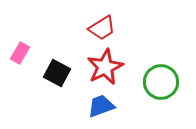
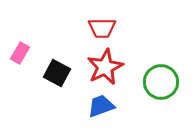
red trapezoid: rotated 32 degrees clockwise
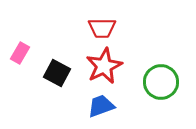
red star: moved 1 px left, 1 px up
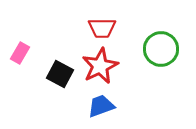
red star: moved 4 px left
black square: moved 3 px right, 1 px down
green circle: moved 33 px up
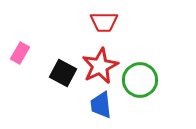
red trapezoid: moved 2 px right, 6 px up
green circle: moved 21 px left, 31 px down
black square: moved 3 px right, 1 px up
blue trapezoid: moved 1 px up; rotated 76 degrees counterclockwise
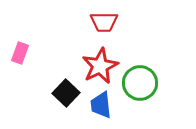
pink rectangle: rotated 10 degrees counterclockwise
black square: moved 3 px right, 20 px down; rotated 16 degrees clockwise
green circle: moved 3 px down
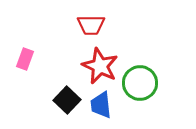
red trapezoid: moved 13 px left, 3 px down
pink rectangle: moved 5 px right, 6 px down
red star: rotated 21 degrees counterclockwise
black square: moved 1 px right, 7 px down
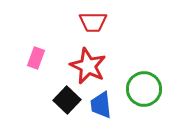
red trapezoid: moved 2 px right, 3 px up
pink rectangle: moved 11 px right, 1 px up
red star: moved 12 px left
green circle: moved 4 px right, 6 px down
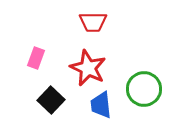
red star: moved 2 px down
black square: moved 16 px left
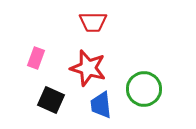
red star: rotated 9 degrees counterclockwise
black square: rotated 20 degrees counterclockwise
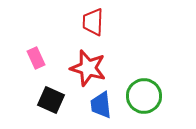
red trapezoid: rotated 92 degrees clockwise
pink rectangle: rotated 45 degrees counterclockwise
green circle: moved 7 px down
